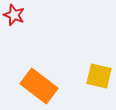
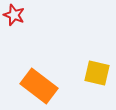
yellow square: moved 2 px left, 3 px up
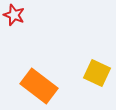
yellow square: rotated 12 degrees clockwise
